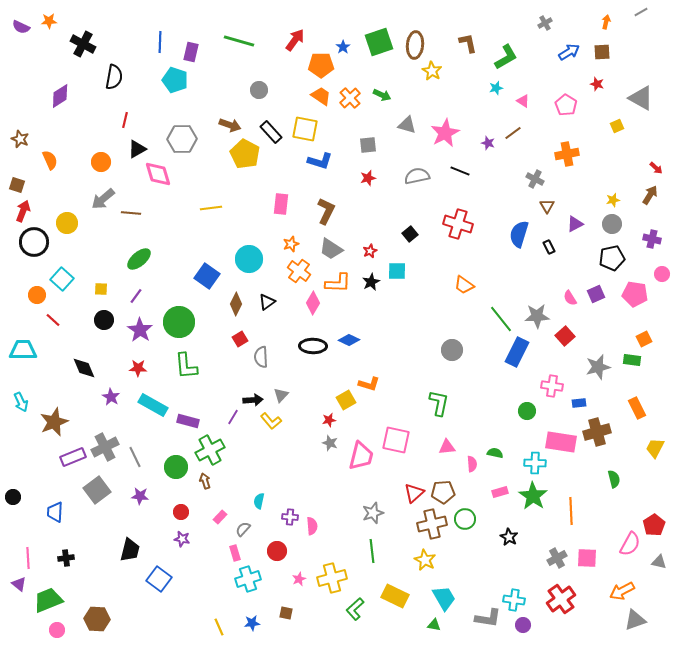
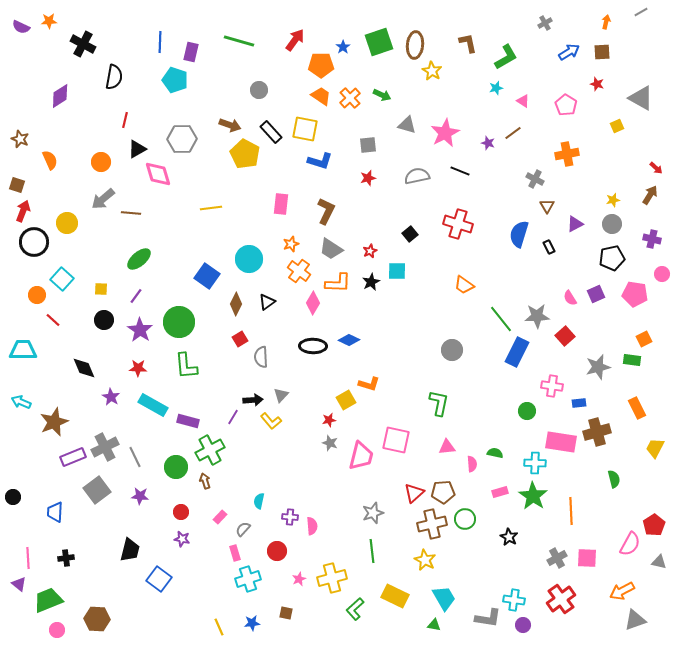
cyan arrow at (21, 402): rotated 138 degrees clockwise
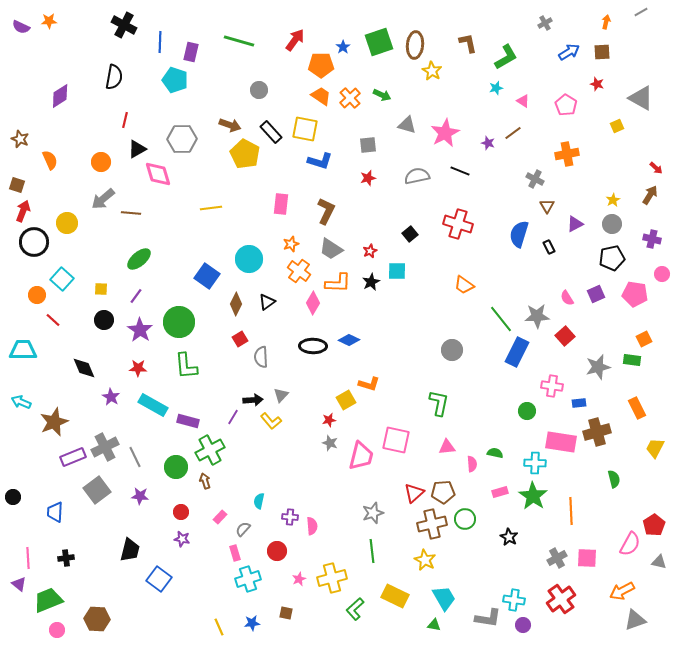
black cross at (83, 44): moved 41 px right, 19 px up
yellow star at (613, 200): rotated 16 degrees counterclockwise
pink semicircle at (570, 298): moved 3 px left
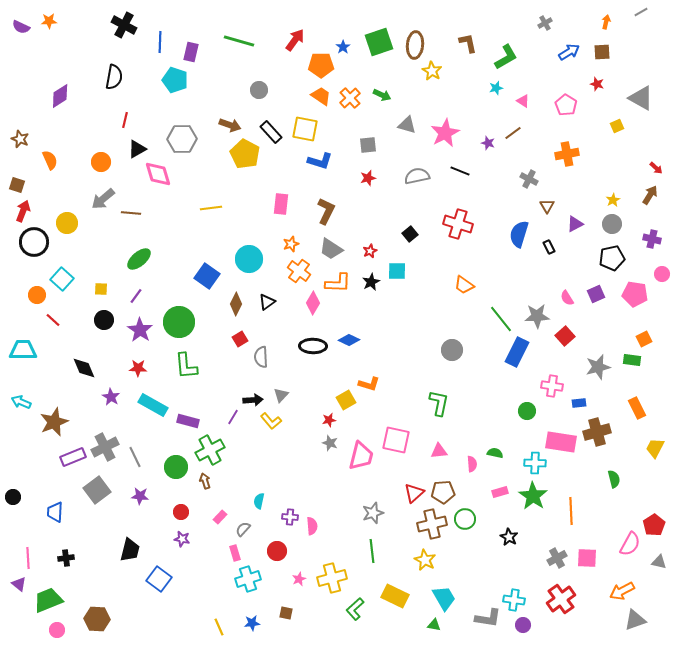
gray cross at (535, 179): moved 6 px left
pink triangle at (447, 447): moved 8 px left, 4 px down
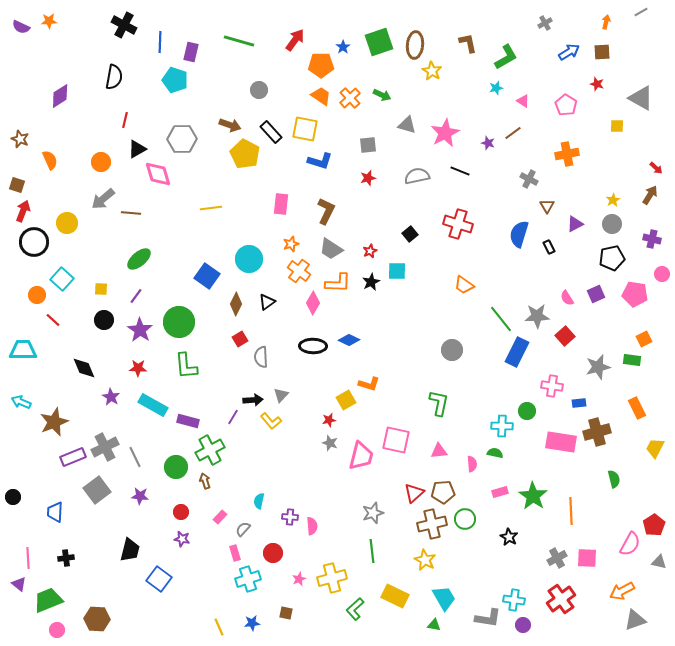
yellow square at (617, 126): rotated 24 degrees clockwise
cyan cross at (535, 463): moved 33 px left, 37 px up
red circle at (277, 551): moved 4 px left, 2 px down
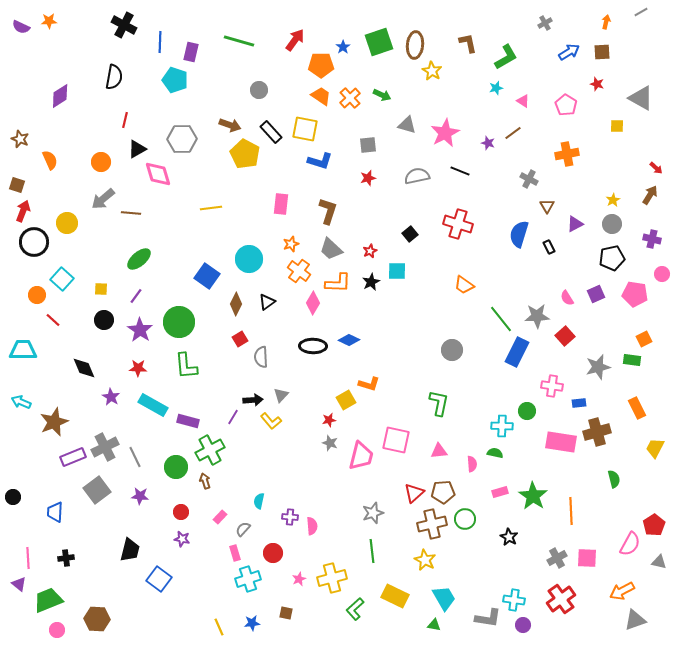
brown L-shape at (326, 211): moved 2 px right; rotated 8 degrees counterclockwise
gray trapezoid at (331, 249): rotated 10 degrees clockwise
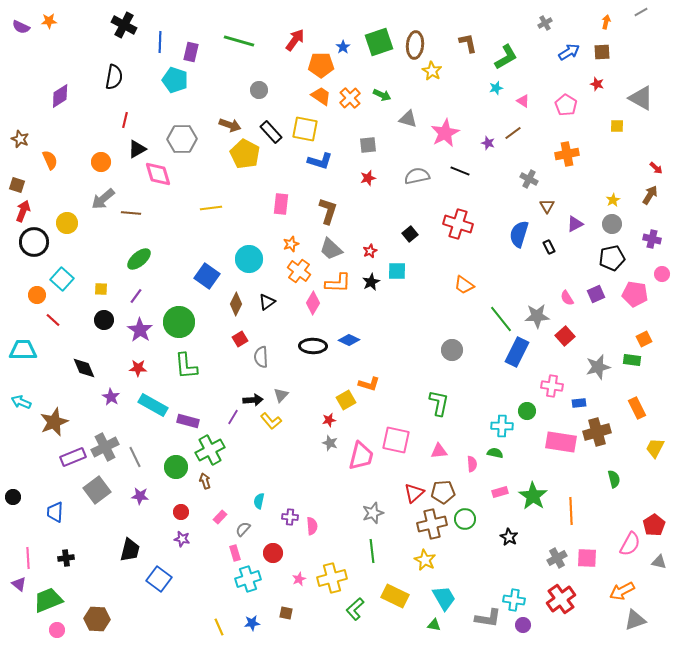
gray triangle at (407, 125): moved 1 px right, 6 px up
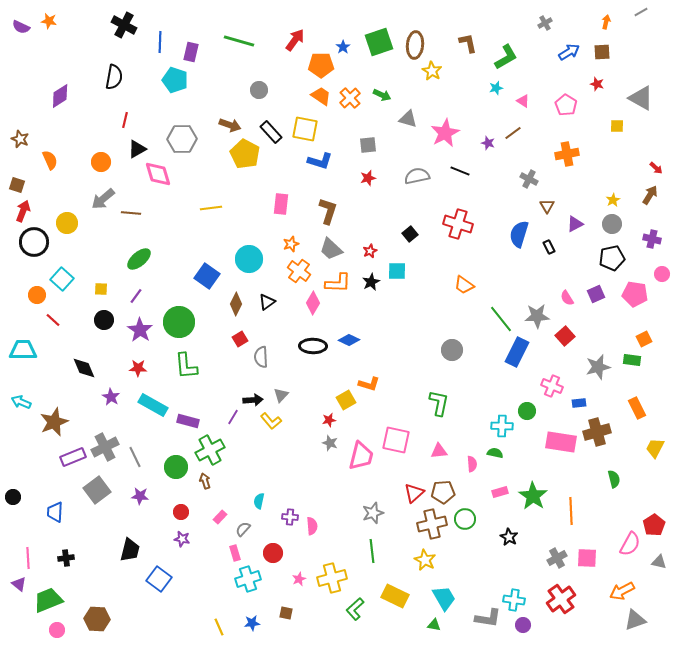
orange star at (49, 21): rotated 14 degrees clockwise
pink cross at (552, 386): rotated 15 degrees clockwise
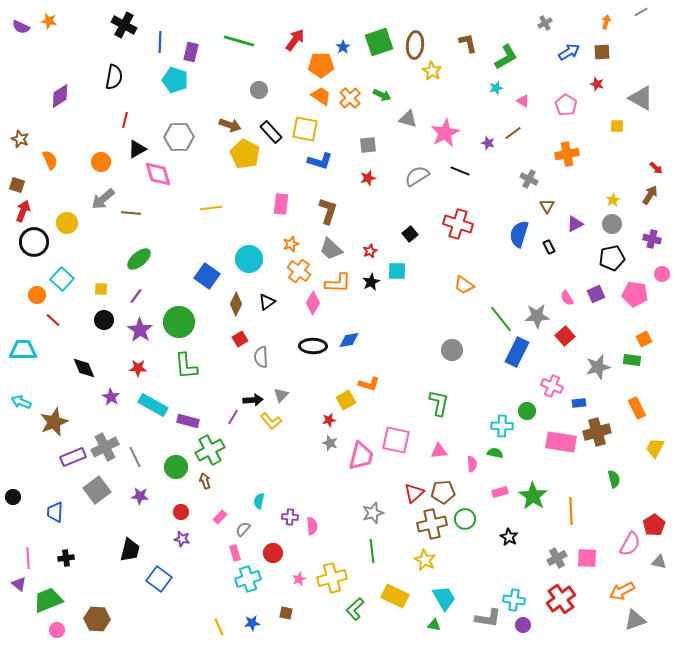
gray hexagon at (182, 139): moved 3 px left, 2 px up
gray semicircle at (417, 176): rotated 20 degrees counterclockwise
blue diamond at (349, 340): rotated 35 degrees counterclockwise
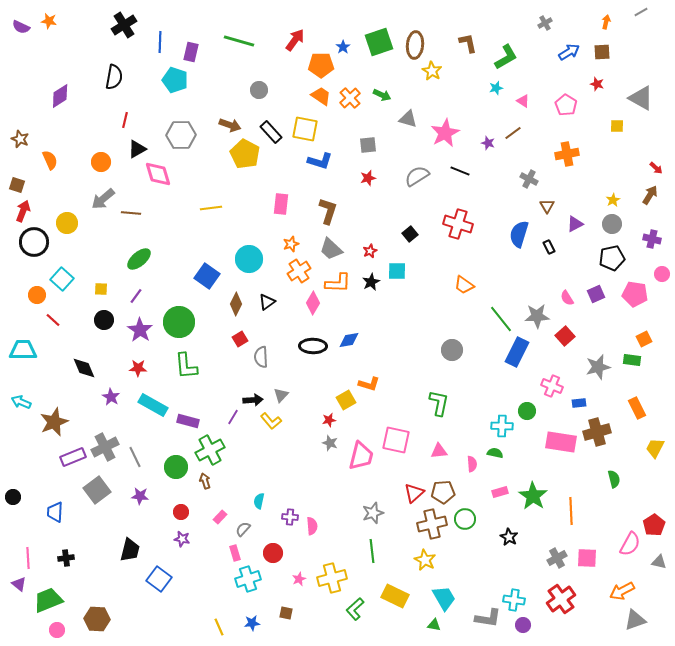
black cross at (124, 25): rotated 30 degrees clockwise
gray hexagon at (179, 137): moved 2 px right, 2 px up
orange cross at (299, 271): rotated 20 degrees clockwise
